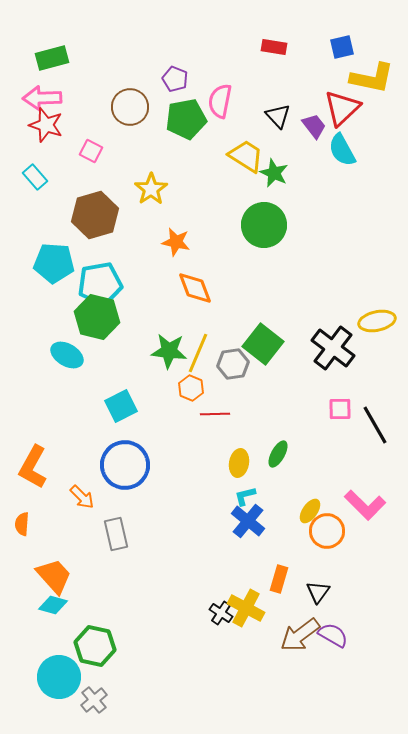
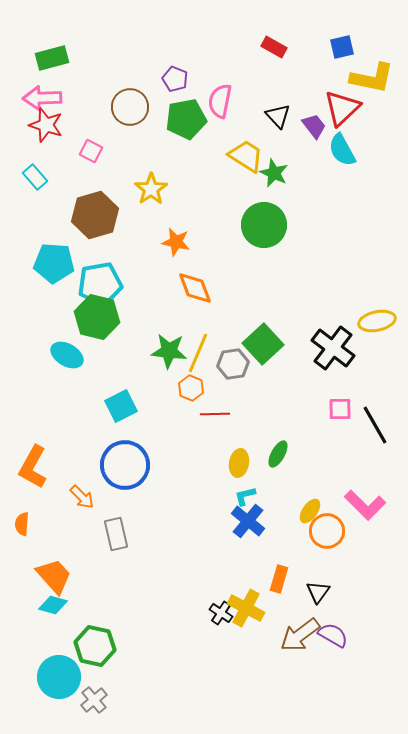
red rectangle at (274, 47): rotated 20 degrees clockwise
green square at (263, 344): rotated 9 degrees clockwise
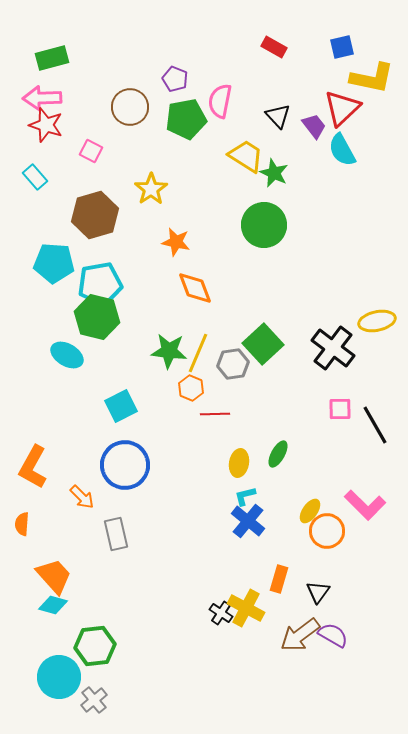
green hexagon at (95, 646): rotated 18 degrees counterclockwise
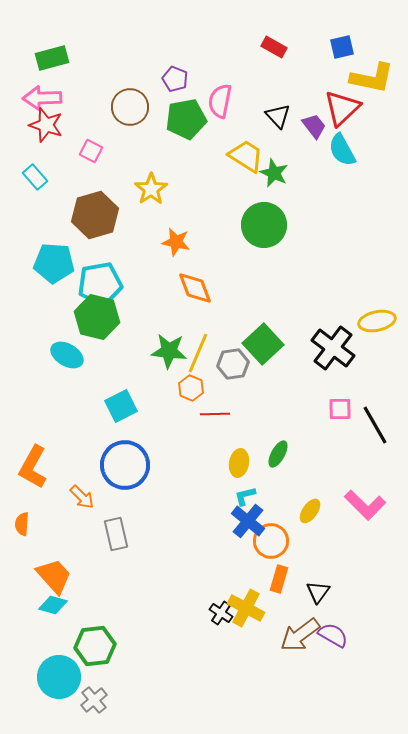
orange circle at (327, 531): moved 56 px left, 10 px down
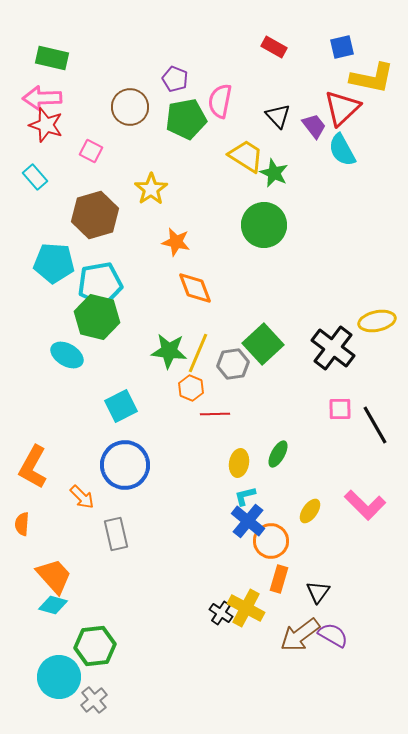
green rectangle at (52, 58): rotated 28 degrees clockwise
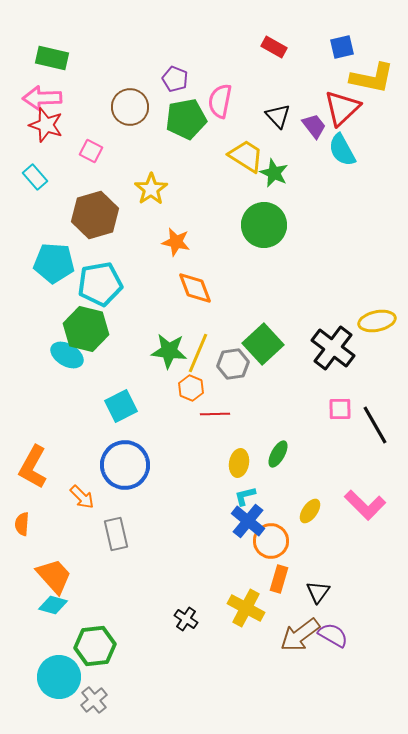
green hexagon at (97, 317): moved 11 px left, 12 px down
black cross at (221, 613): moved 35 px left, 6 px down
